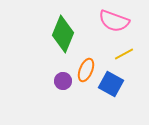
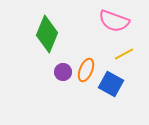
green diamond: moved 16 px left
purple circle: moved 9 px up
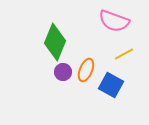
green diamond: moved 8 px right, 8 px down
blue square: moved 1 px down
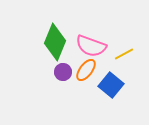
pink semicircle: moved 23 px left, 25 px down
orange ellipse: rotated 15 degrees clockwise
blue square: rotated 10 degrees clockwise
